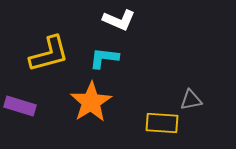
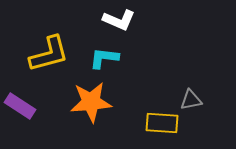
orange star: rotated 27 degrees clockwise
purple rectangle: rotated 16 degrees clockwise
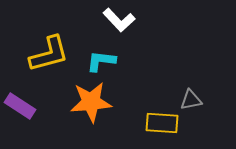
white L-shape: rotated 24 degrees clockwise
cyan L-shape: moved 3 px left, 3 px down
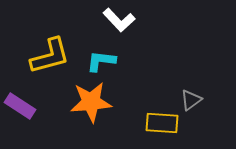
yellow L-shape: moved 1 px right, 2 px down
gray triangle: rotated 25 degrees counterclockwise
